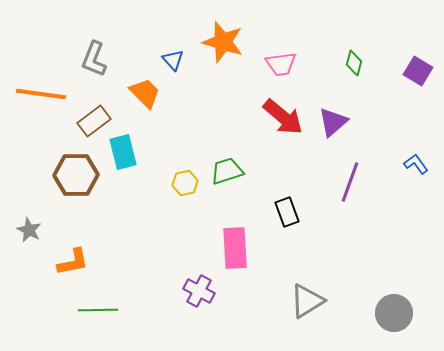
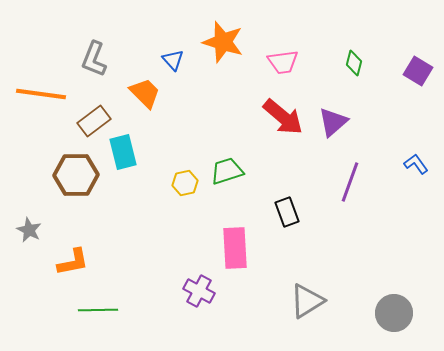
pink trapezoid: moved 2 px right, 2 px up
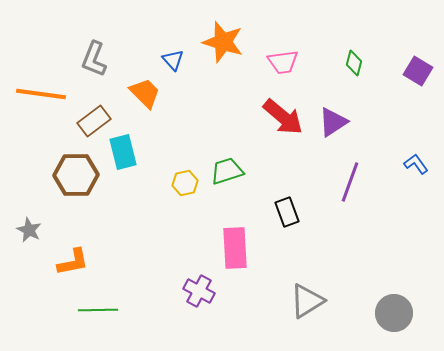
purple triangle: rotated 8 degrees clockwise
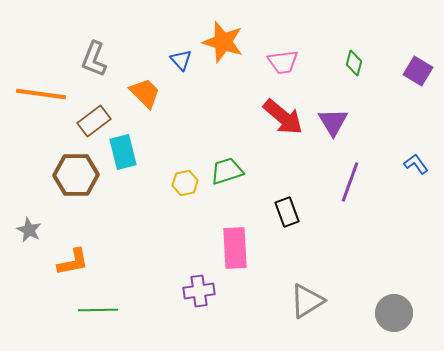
blue triangle: moved 8 px right
purple triangle: rotated 28 degrees counterclockwise
purple cross: rotated 36 degrees counterclockwise
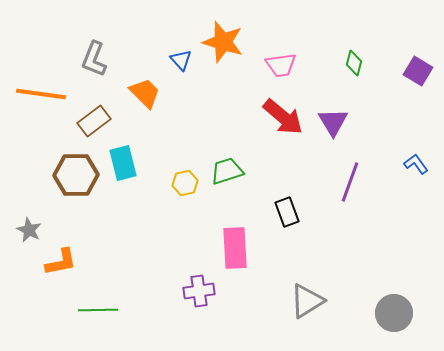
pink trapezoid: moved 2 px left, 3 px down
cyan rectangle: moved 11 px down
orange L-shape: moved 12 px left
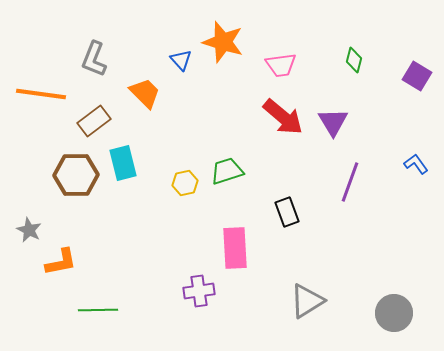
green diamond: moved 3 px up
purple square: moved 1 px left, 5 px down
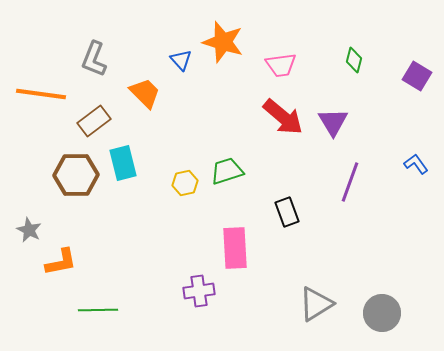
gray triangle: moved 9 px right, 3 px down
gray circle: moved 12 px left
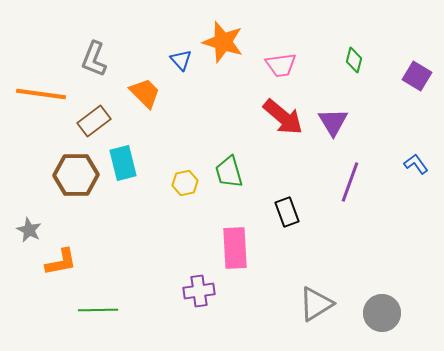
green trapezoid: moved 2 px right, 1 px down; rotated 88 degrees counterclockwise
